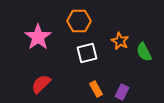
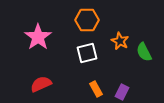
orange hexagon: moved 8 px right, 1 px up
red semicircle: rotated 20 degrees clockwise
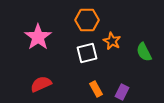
orange star: moved 8 px left
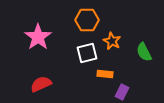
orange rectangle: moved 9 px right, 15 px up; rotated 56 degrees counterclockwise
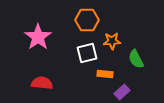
orange star: rotated 30 degrees counterclockwise
green semicircle: moved 8 px left, 7 px down
red semicircle: moved 1 px right, 1 px up; rotated 30 degrees clockwise
purple rectangle: rotated 21 degrees clockwise
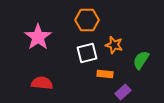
orange star: moved 2 px right, 4 px down; rotated 18 degrees clockwise
green semicircle: moved 5 px right, 1 px down; rotated 60 degrees clockwise
purple rectangle: moved 1 px right
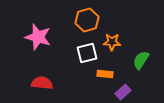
orange hexagon: rotated 15 degrees counterclockwise
pink star: rotated 20 degrees counterclockwise
orange star: moved 2 px left, 3 px up; rotated 12 degrees counterclockwise
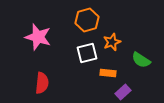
orange star: rotated 24 degrees counterclockwise
green semicircle: rotated 90 degrees counterclockwise
orange rectangle: moved 3 px right, 1 px up
red semicircle: rotated 90 degrees clockwise
